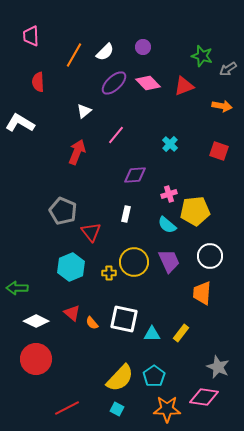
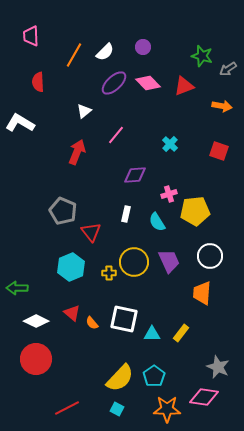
cyan semicircle at (167, 225): moved 10 px left, 3 px up; rotated 18 degrees clockwise
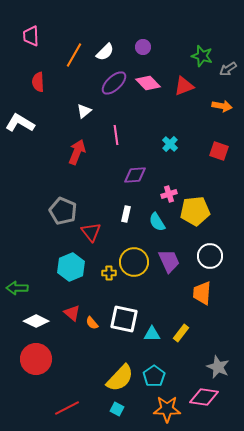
pink line at (116, 135): rotated 48 degrees counterclockwise
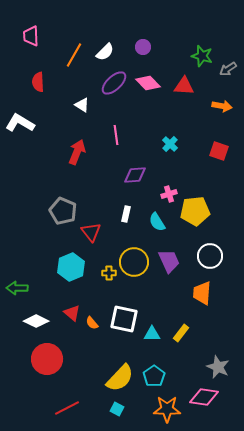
red triangle at (184, 86): rotated 25 degrees clockwise
white triangle at (84, 111): moved 2 px left, 6 px up; rotated 49 degrees counterclockwise
red circle at (36, 359): moved 11 px right
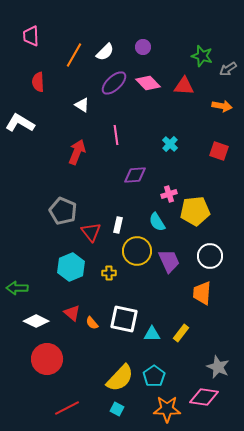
white rectangle at (126, 214): moved 8 px left, 11 px down
yellow circle at (134, 262): moved 3 px right, 11 px up
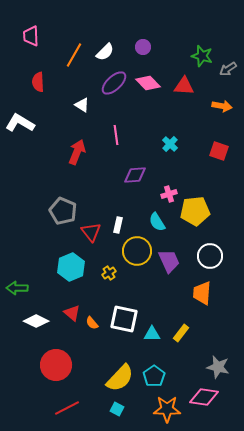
yellow cross at (109, 273): rotated 32 degrees counterclockwise
red circle at (47, 359): moved 9 px right, 6 px down
gray star at (218, 367): rotated 10 degrees counterclockwise
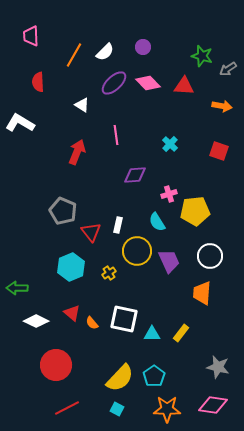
pink diamond at (204, 397): moved 9 px right, 8 px down
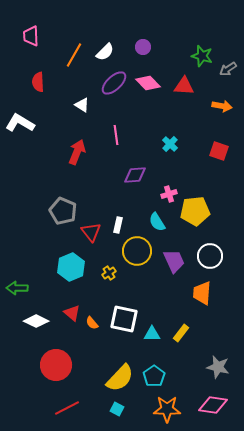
purple trapezoid at (169, 261): moved 5 px right
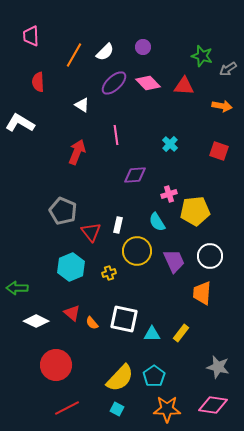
yellow cross at (109, 273): rotated 16 degrees clockwise
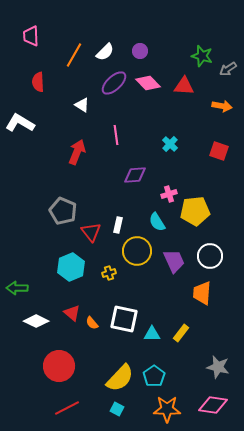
purple circle at (143, 47): moved 3 px left, 4 px down
red circle at (56, 365): moved 3 px right, 1 px down
